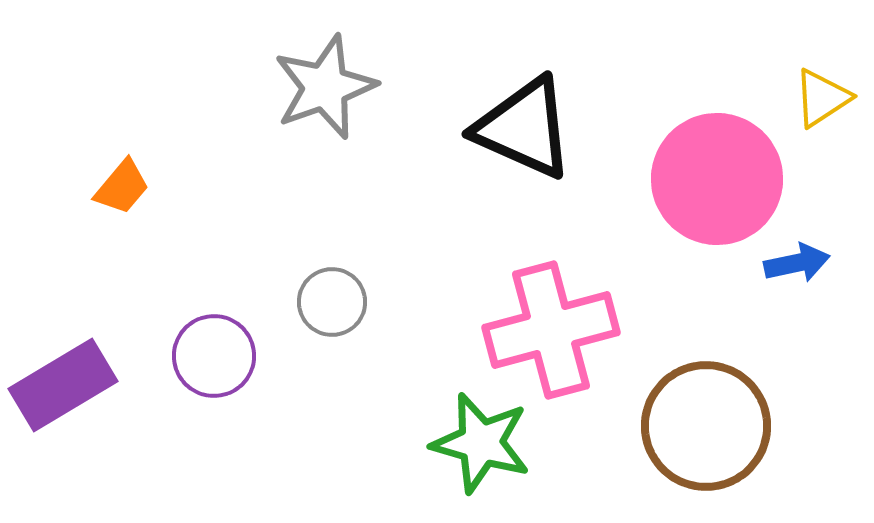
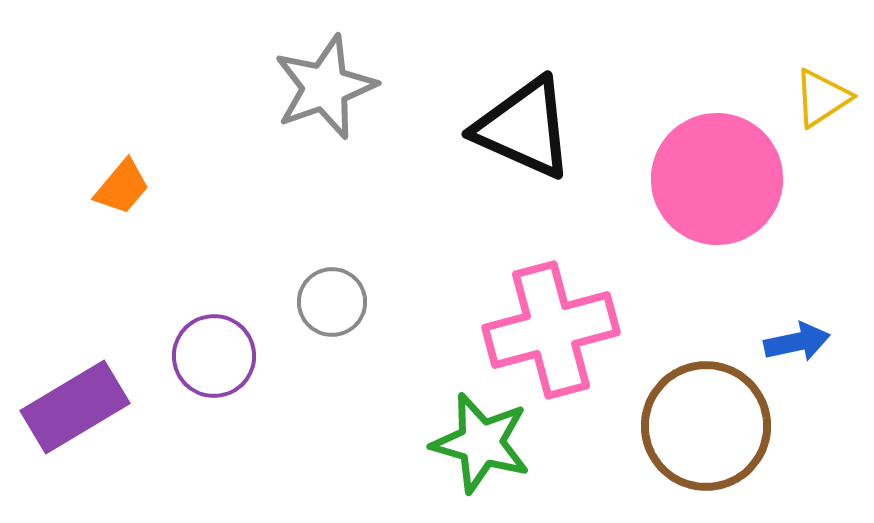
blue arrow: moved 79 px down
purple rectangle: moved 12 px right, 22 px down
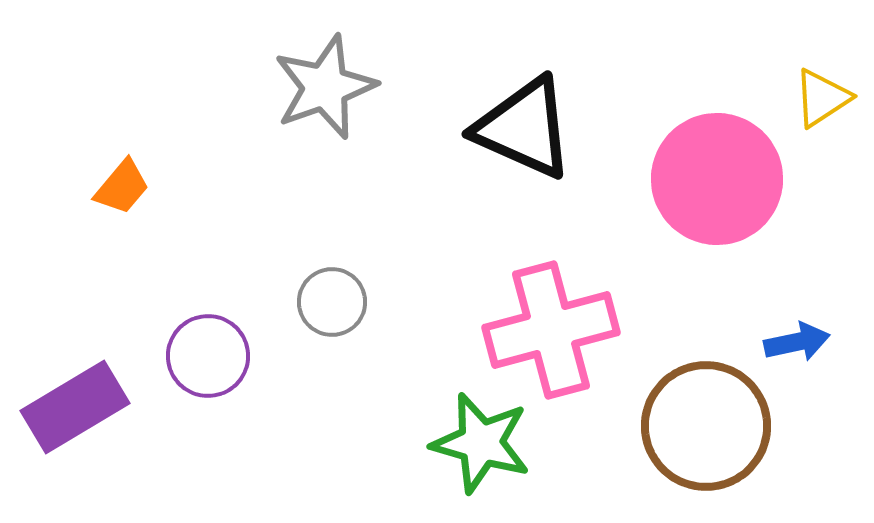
purple circle: moved 6 px left
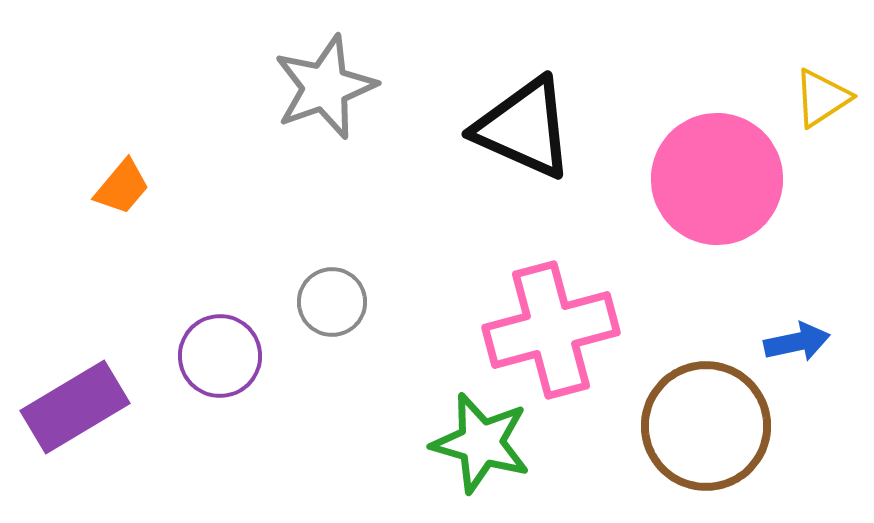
purple circle: moved 12 px right
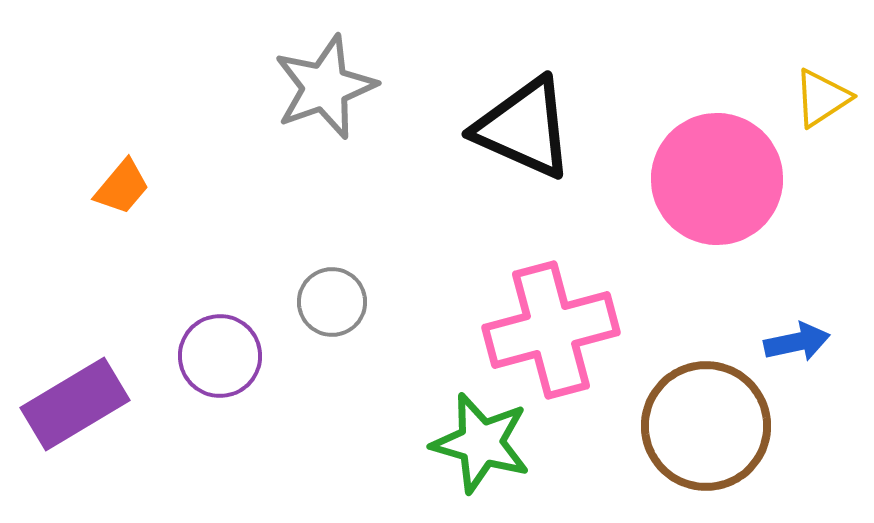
purple rectangle: moved 3 px up
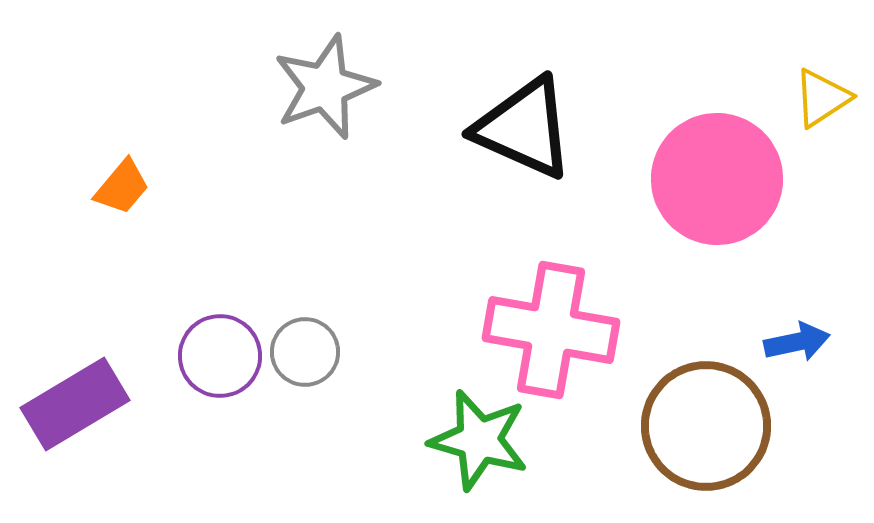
gray circle: moved 27 px left, 50 px down
pink cross: rotated 25 degrees clockwise
green star: moved 2 px left, 3 px up
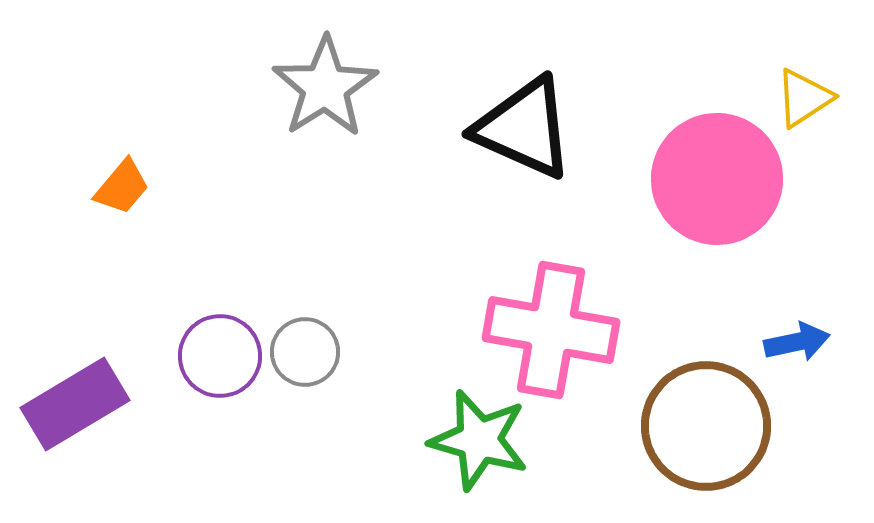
gray star: rotated 12 degrees counterclockwise
yellow triangle: moved 18 px left
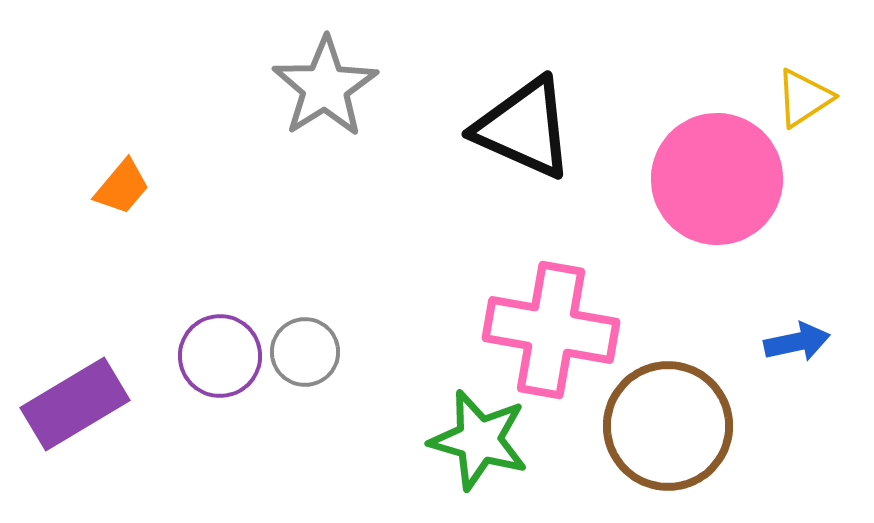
brown circle: moved 38 px left
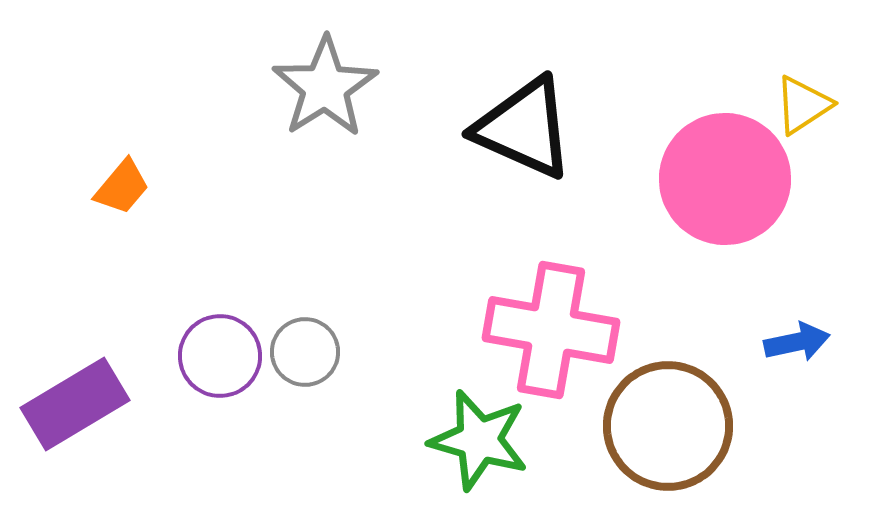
yellow triangle: moved 1 px left, 7 px down
pink circle: moved 8 px right
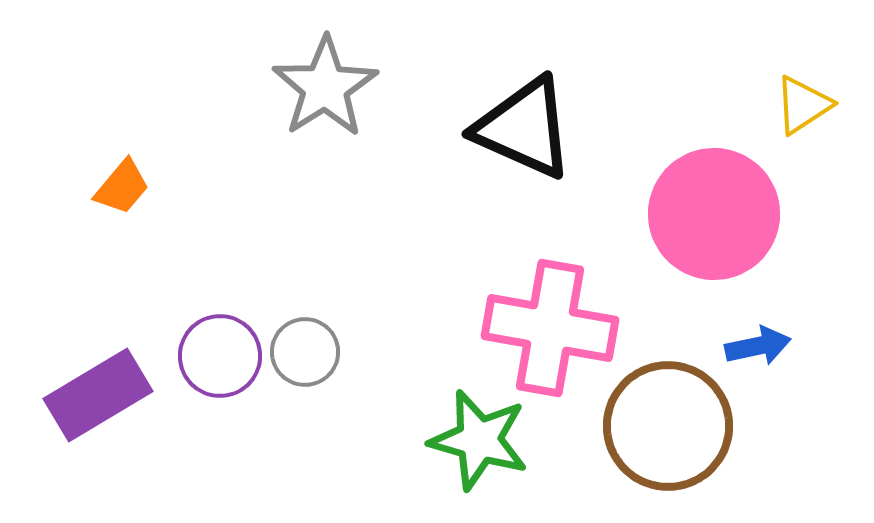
pink circle: moved 11 px left, 35 px down
pink cross: moved 1 px left, 2 px up
blue arrow: moved 39 px left, 4 px down
purple rectangle: moved 23 px right, 9 px up
